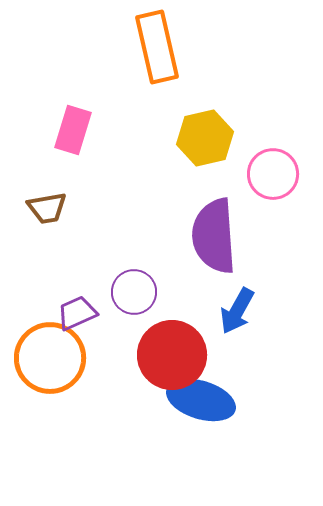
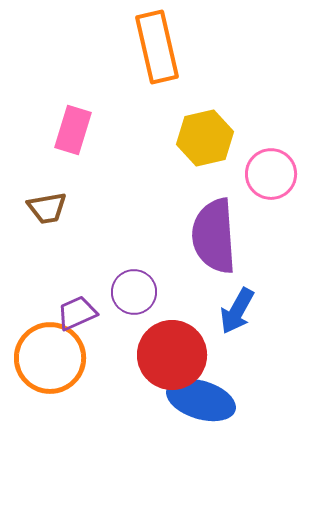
pink circle: moved 2 px left
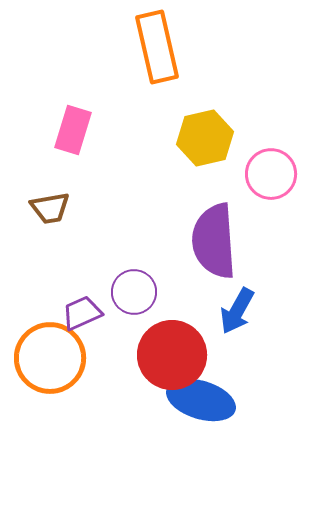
brown trapezoid: moved 3 px right
purple semicircle: moved 5 px down
purple trapezoid: moved 5 px right
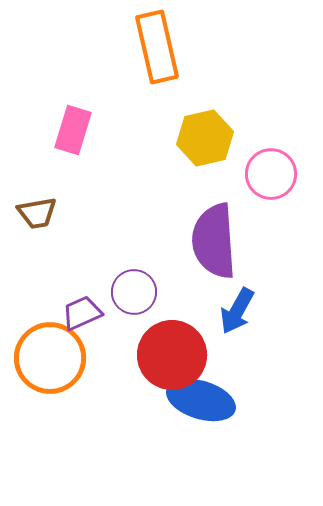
brown trapezoid: moved 13 px left, 5 px down
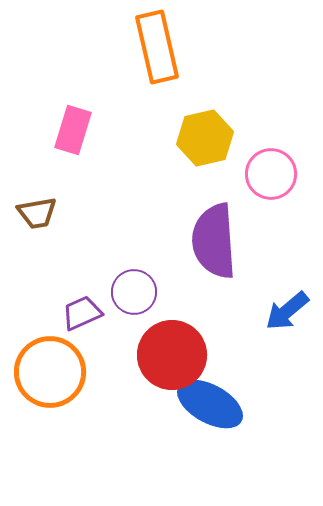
blue arrow: moved 50 px right; rotated 21 degrees clockwise
orange circle: moved 14 px down
blue ellipse: moved 9 px right, 4 px down; rotated 12 degrees clockwise
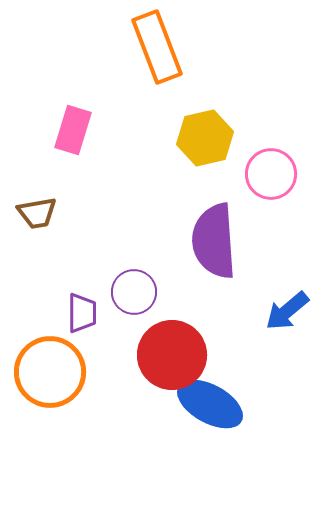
orange rectangle: rotated 8 degrees counterclockwise
purple trapezoid: rotated 114 degrees clockwise
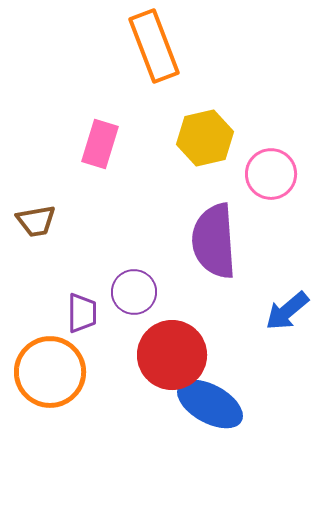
orange rectangle: moved 3 px left, 1 px up
pink rectangle: moved 27 px right, 14 px down
brown trapezoid: moved 1 px left, 8 px down
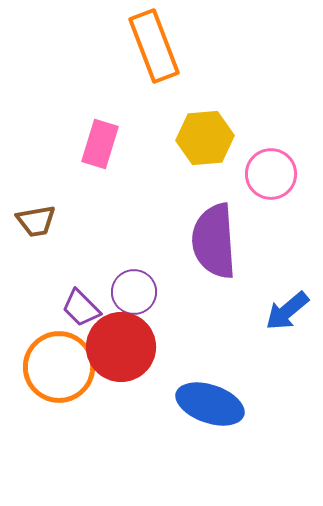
yellow hexagon: rotated 8 degrees clockwise
purple trapezoid: moved 1 px left, 5 px up; rotated 135 degrees clockwise
red circle: moved 51 px left, 8 px up
orange circle: moved 9 px right, 5 px up
blue ellipse: rotated 10 degrees counterclockwise
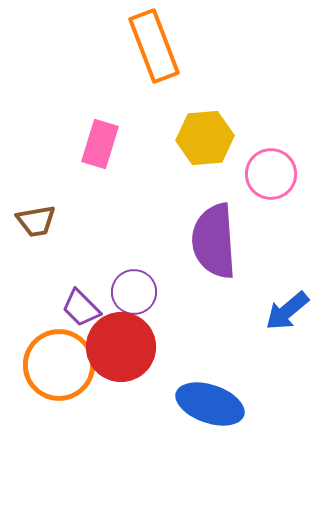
orange circle: moved 2 px up
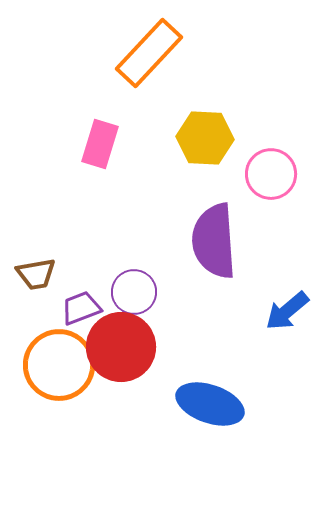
orange rectangle: moved 5 px left, 7 px down; rotated 64 degrees clockwise
yellow hexagon: rotated 8 degrees clockwise
brown trapezoid: moved 53 px down
purple trapezoid: rotated 114 degrees clockwise
